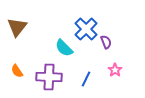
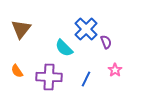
brown triangle: moved 4 px right, 2 px down
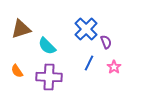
brown triangle: rotated 35 degrees clockwise
cyan semicircle: moved 17 px left, 2 px up
pink star: moved 1 px left, 3 px up
blue line: moved 3 px right, 16 px up
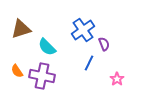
blue cross: moved 3 px left, 1 px down; rotated 10 degrees clockwise
purple semicircle: moved 2 px left, 2 px down
cyan semicircle: moved 1 px down
pink star: moved 3 px right, 12 px down
purple cross: moved 7 px left, 1 px up; rotated 10 degrees clockwise
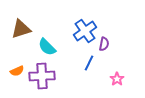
blue cross: moved 2 px right, 1 px down
purple semicircle: rotated 32 degrees clockwise
orange semicircle: rotated 80 degrees counterclockwise
purple cross: rotated 15 degrees counterclockwise
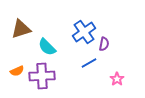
blue cross: moved 1 px left, 1 px down
blue line: rotated 35 degrees clockwise
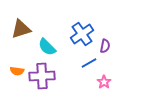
blue cross: moved 2 px left, 2 px down
purple semicircle: moved 1 px right, 2 px down
orange semicircle: rotated 32 degrees clockwise
pink star: moved 13 px left, 3 px down
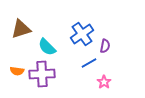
purple cross: moved 2 px up
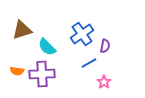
brown triangle: moved 1 px right, 1 px down
